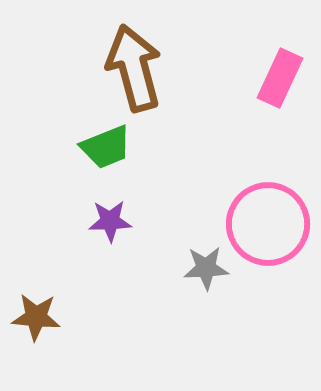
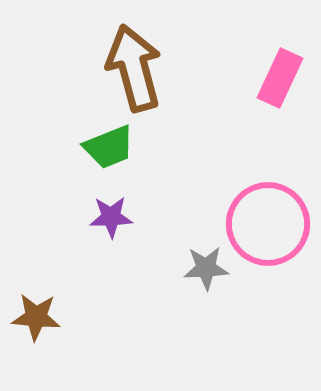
green trapezoid: moved 3 px right
purple star: moved 1 px right, 4 px up
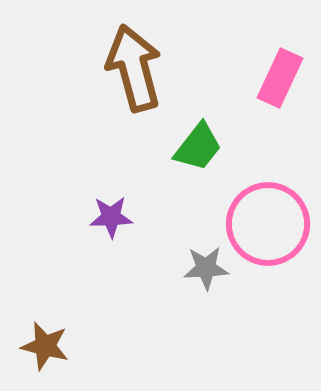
green trapezoid: moved 89 px right; rotated 30 degrees counterclockwise
brown star: moved 9 px right, 29 px down; rotated 9 degrees clockwise
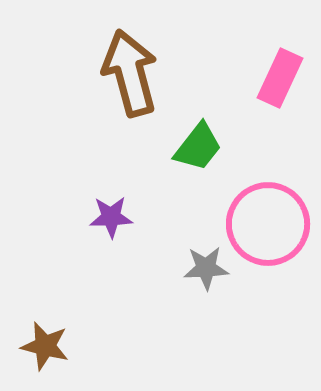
brown arrow: moved 4 px left, 5 px down
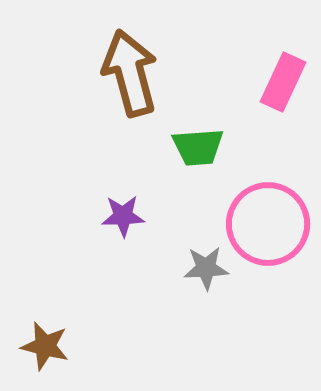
pink rectangle: moved 3 px right, 4 px down
green trapezoid: rotated 48 degrees clockwise
purple star: moved 12 px right, 1 px up
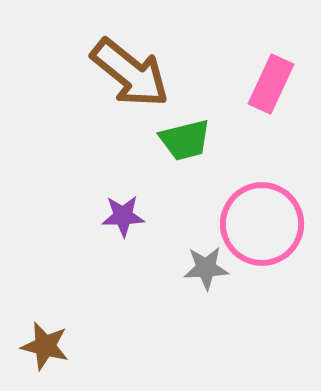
brown arrow: rotated 144 degrees clockwise
pink rectangle: moved 12 px left, 2 px down
green trapezoid: moved 13 px left, 7 px up; rotated 10 degrees counterclockwise
pink circle: moved 6 px left
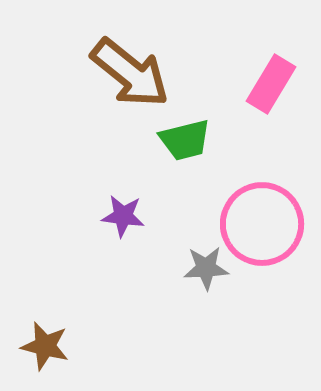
pink rectangle: rotated 6 degrees clockwise
purple star: rotated 9 degrees clockwise
